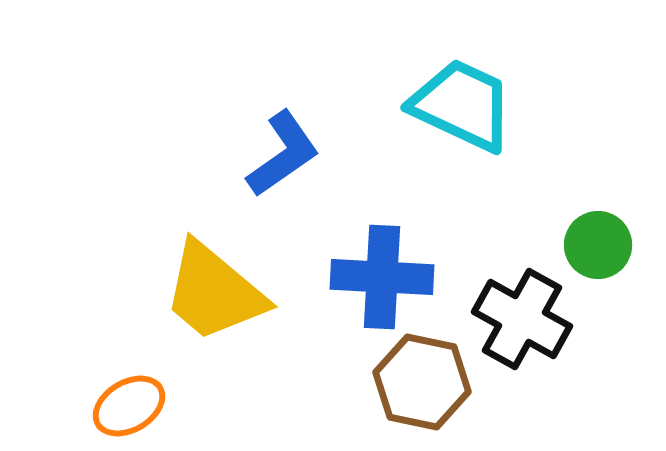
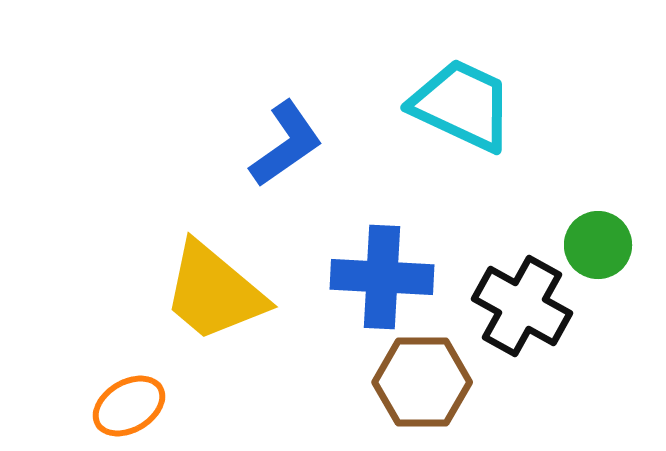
blue L-shape: moved 3 px right, 10 px up
black cross: moved 13 px up
brown hexagon: rotated 12 degrees counterclockwise
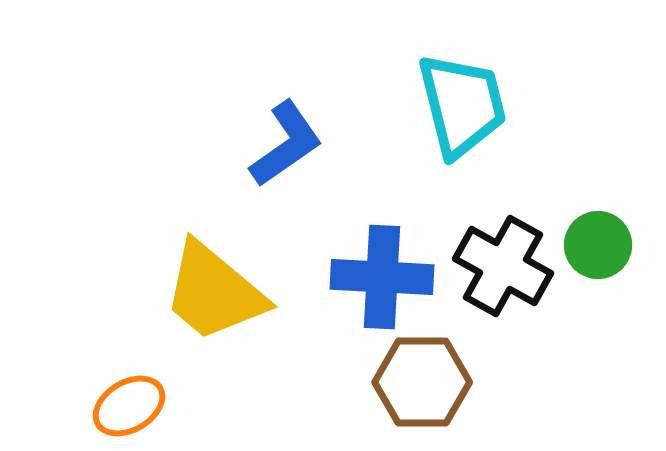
cyan trapezoid: rotated 51 degrees clockwise
black cross: moved 19 px left, 40 px up
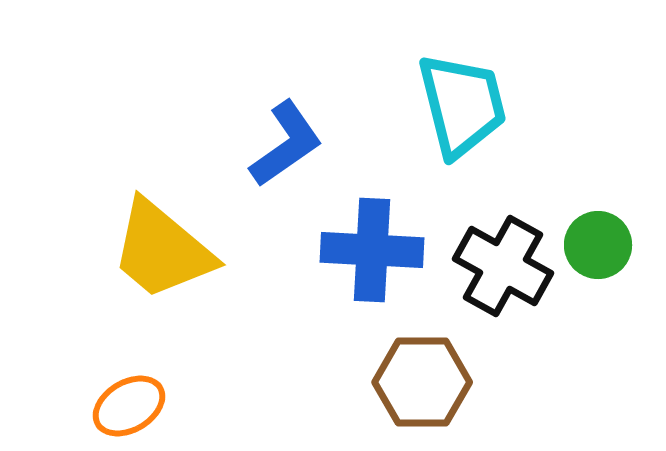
blue cross: moved 10 px left, 27 px up
yellow trapezoid: moved 52 px left, 42 px up
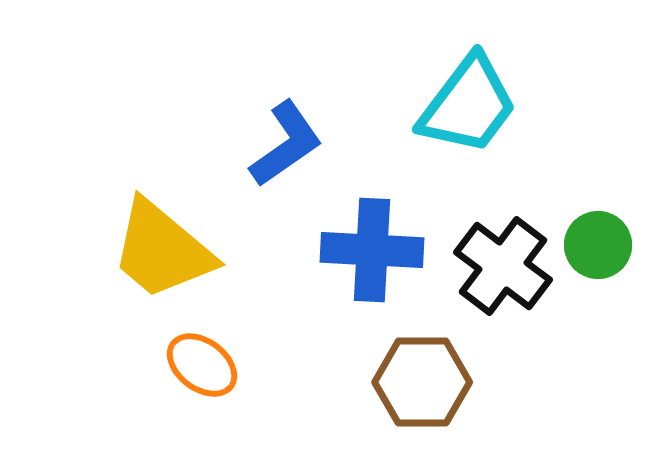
cyan trapezoid: moved 6 px right; rotated 51 degrees clockwise
black cross: rotated 8 degrees clockwise
orange ellipse: moved 73 px right, 41 px up; rotated 68 degrees clockwise
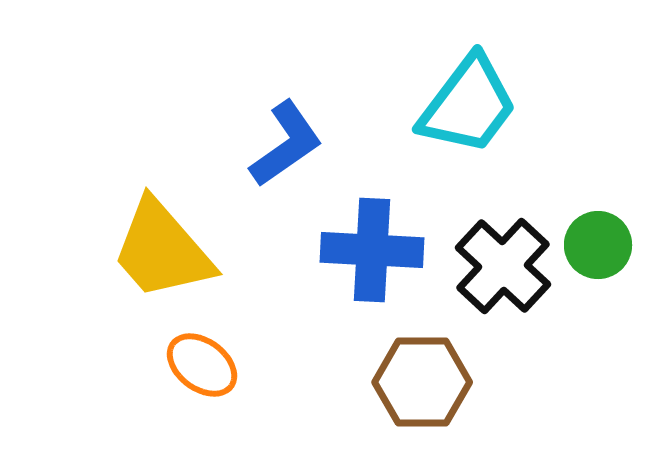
yellow trapezoid: rotated 9 degrees clockwise
black cross: rotated 6 degrees clockwise
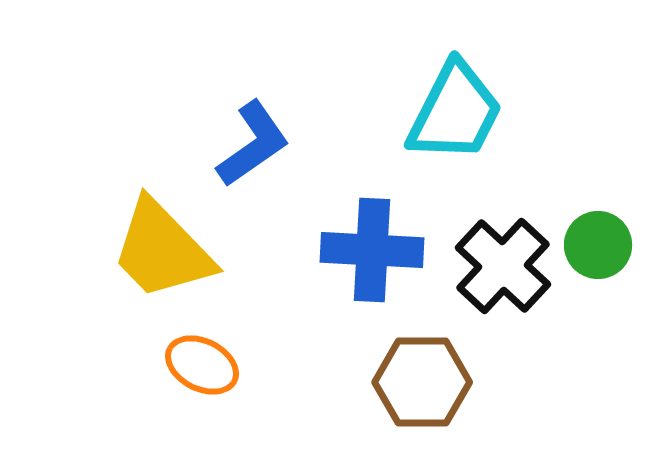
cyan trapezoid: moved 13 px left, 7 px down; rotated 10 degrees counterclockwise
blue L-shape: moved 33 px left
yellow trapezoid: rotated 3 degrees counterclockwise
orange ellipse: rotated 10 degrees counterclockwise
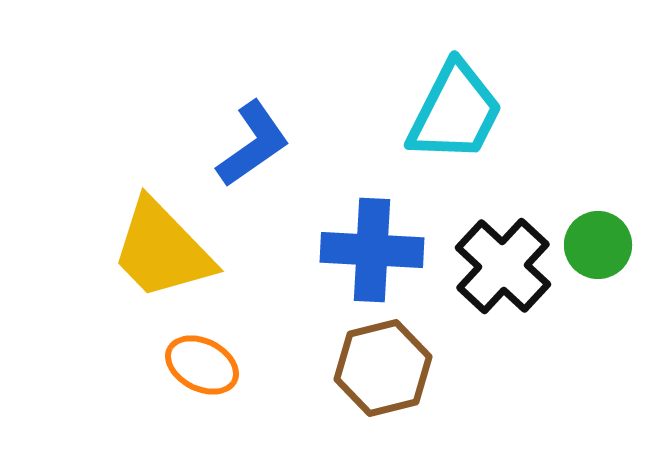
brown hexagon: moved 39 px left, 14 px up; rotated 14 degrees counterclockwise
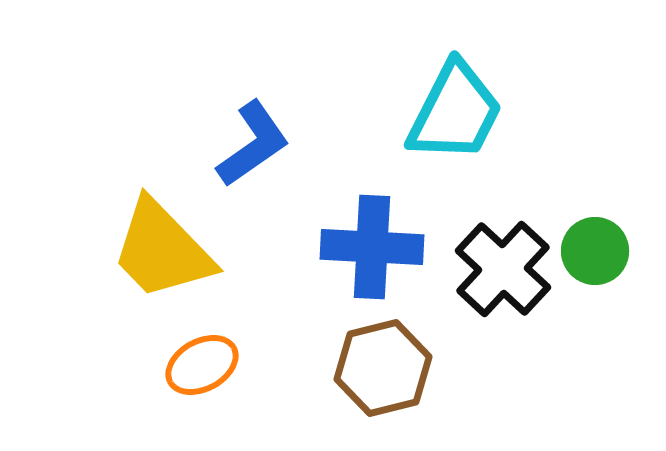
green circle: moved 3 px left, 6 px down
blue cross: moved 3 px up
black cross: moved 3 px down
orange ellipse: rotated 56 degrees counterclockwise
